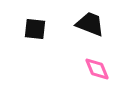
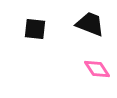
pink diamond: rotated 12 degrees counterclockwise
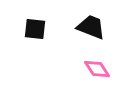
black trapezoid: moved 1 px right, 3 px down
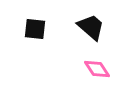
black trapezoid: rotated 20 degrees clockwise
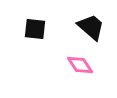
pink diamond: moved 17 px left, 4 px up
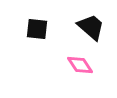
black square: moved 2 px right
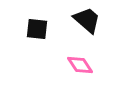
black trapezoid: moved 4 px left, 7 px up
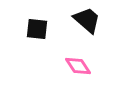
pink diamond: moved 2 px left, 1 px down
